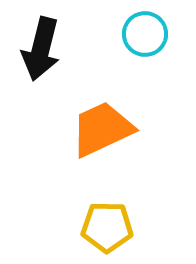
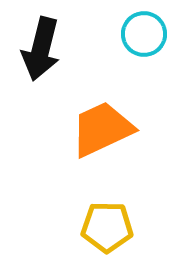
cyan circle: moved 1 px left
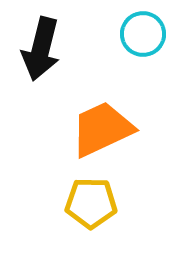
cyan circle: moved 1 px left
yellow pentagon: moved 16 px left, 24 px up
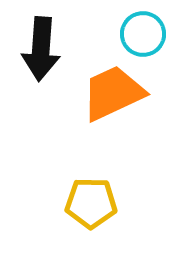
black arrow: rotated 10 degrees counterclockwise
orange trapezoid: moved 11 px right, 36 px up
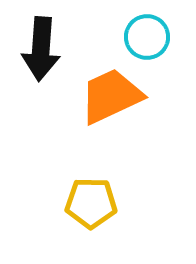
cyan circle: moved 4 px right, 3 px down
orange trapezoid: moved 2 px left, 3 px down
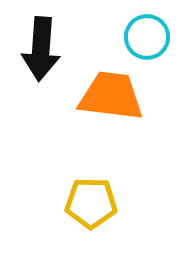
orange trapezoid: rotated 32 degrees clockwise
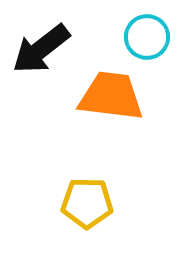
black arrow: rotated 48 degrees clockwise
yellow pentagon: moved 4 px left
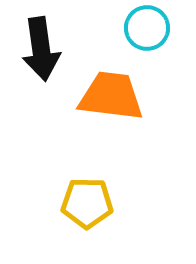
cyan circle: moved 9 px up
black arrow: rotated 60 degrees counterclockwise
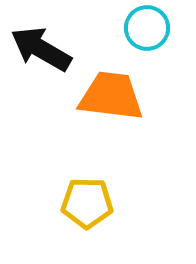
black arrow: rotated 128 degrees clockwise
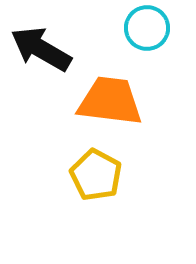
orange trapezoid: moved 1 px left, 5 px down
yellow pentagon: moved 9 px right, 28 px up; rotated 27 degrees clockwise
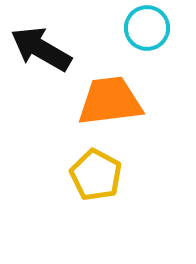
orange trapezoid: rotated 14 degrees counterclockwise
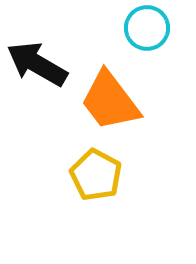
black arrow: moved 4 px left, 15 px down
orange trapezoid: rotated 120 degrees counterclockwise
